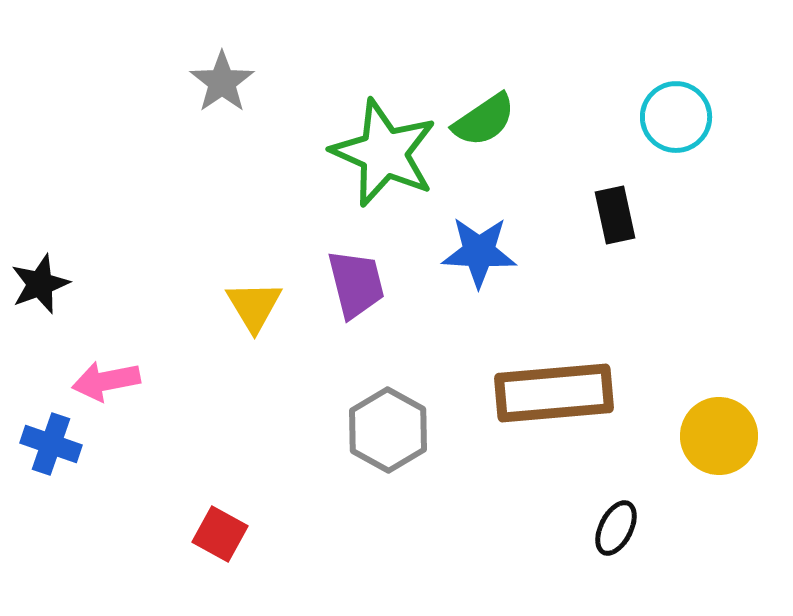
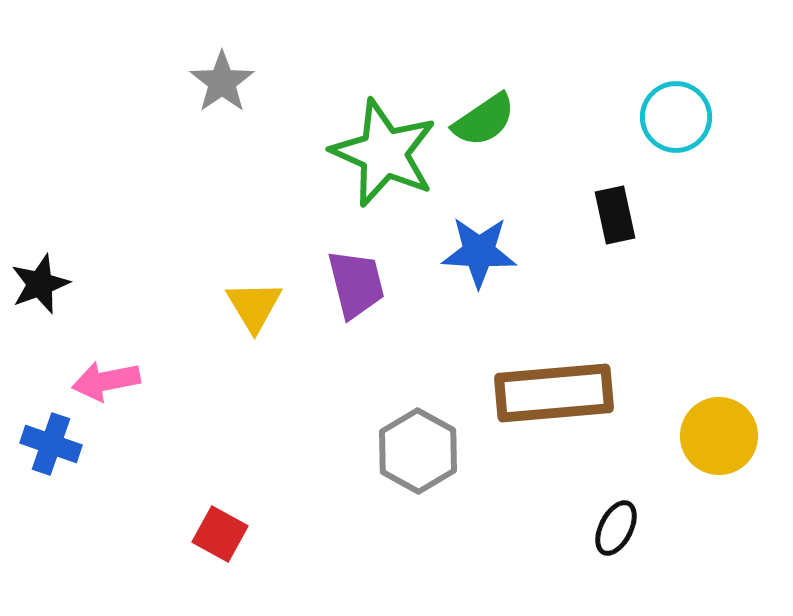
gray hexagon: moved 30 px right, 21 px down
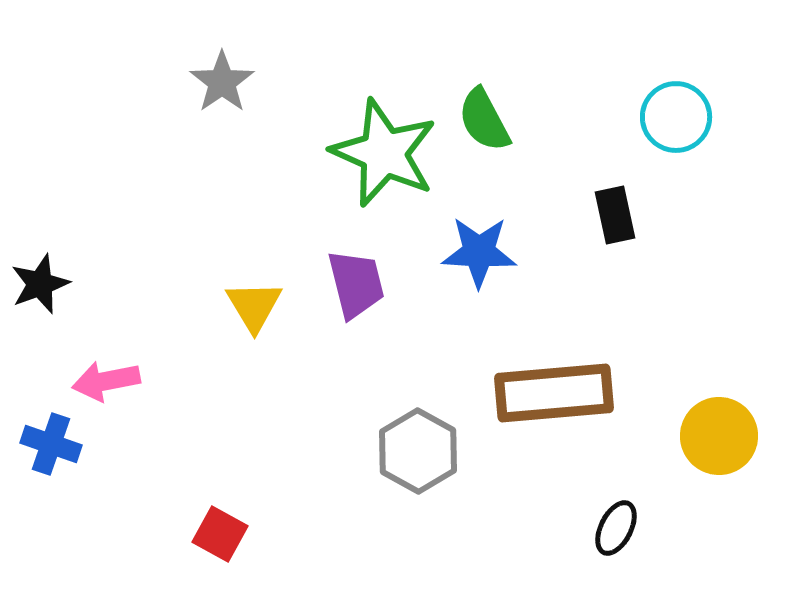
green semicircle: rotated 96 degrees clockwise
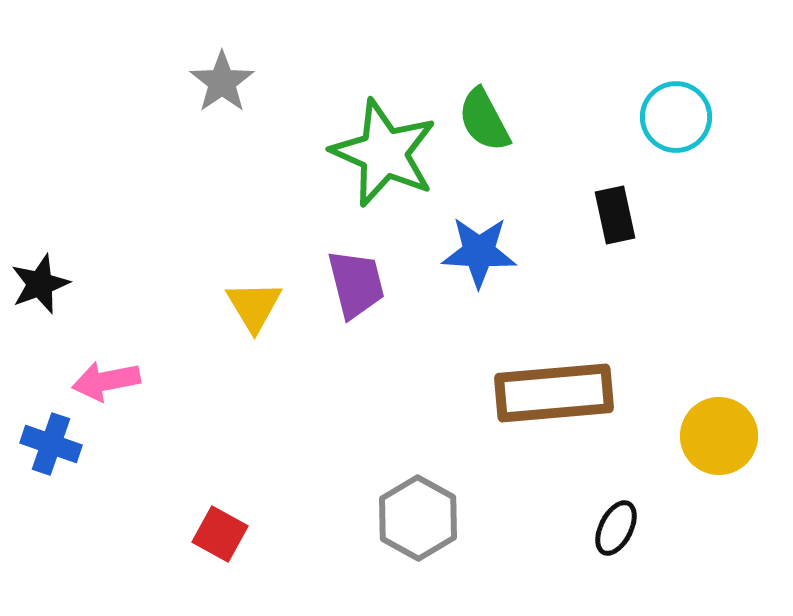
gray hexagon: moved 67 px down
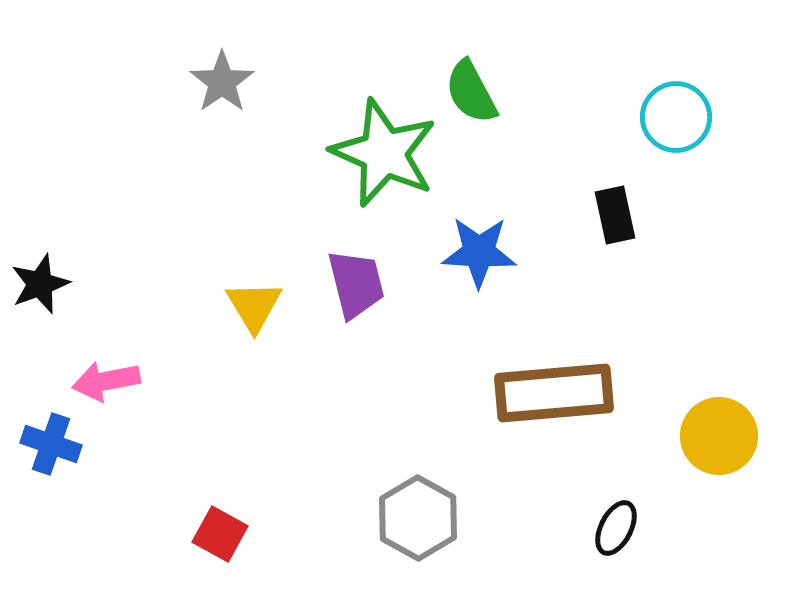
green semicircle: moved 13 px left, 28 px up
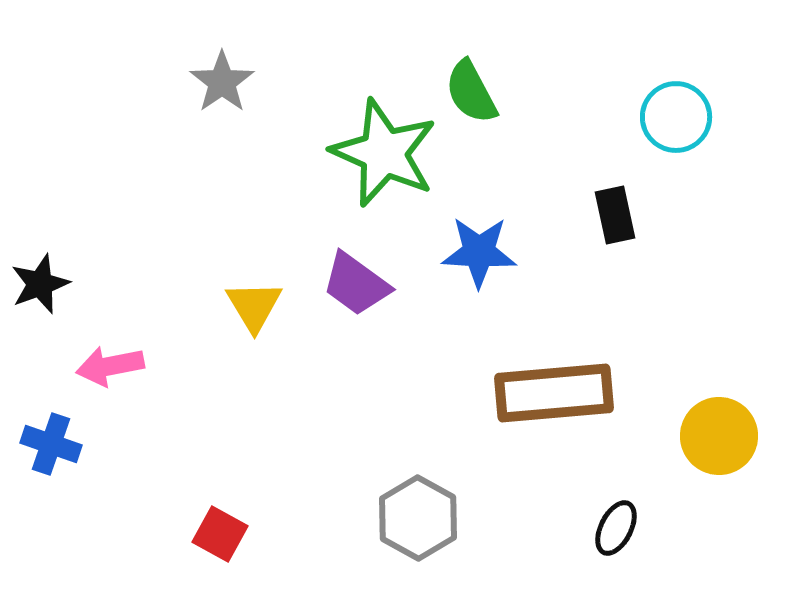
purple trapezoid: rotated 140 degrees clockwise
pink arrow: moved 4 px right, 15 px up
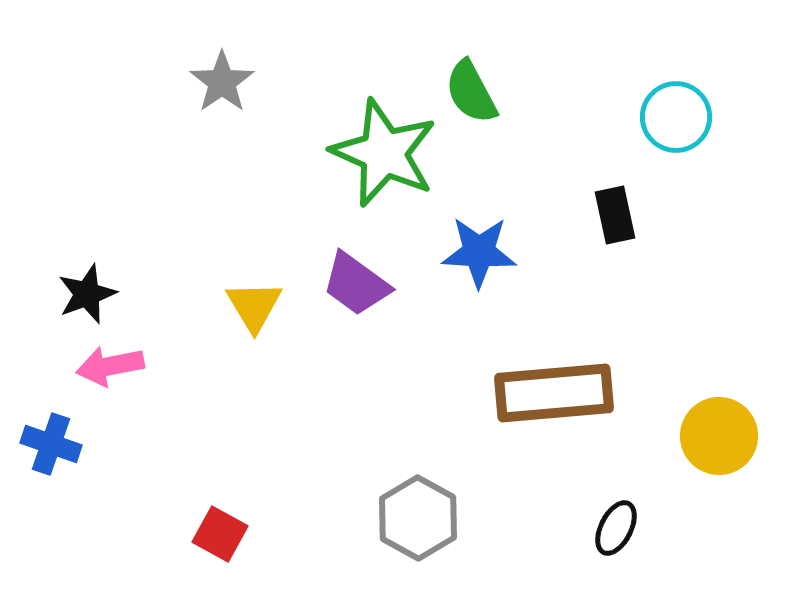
black star: moved 47 px right, 10 px down
